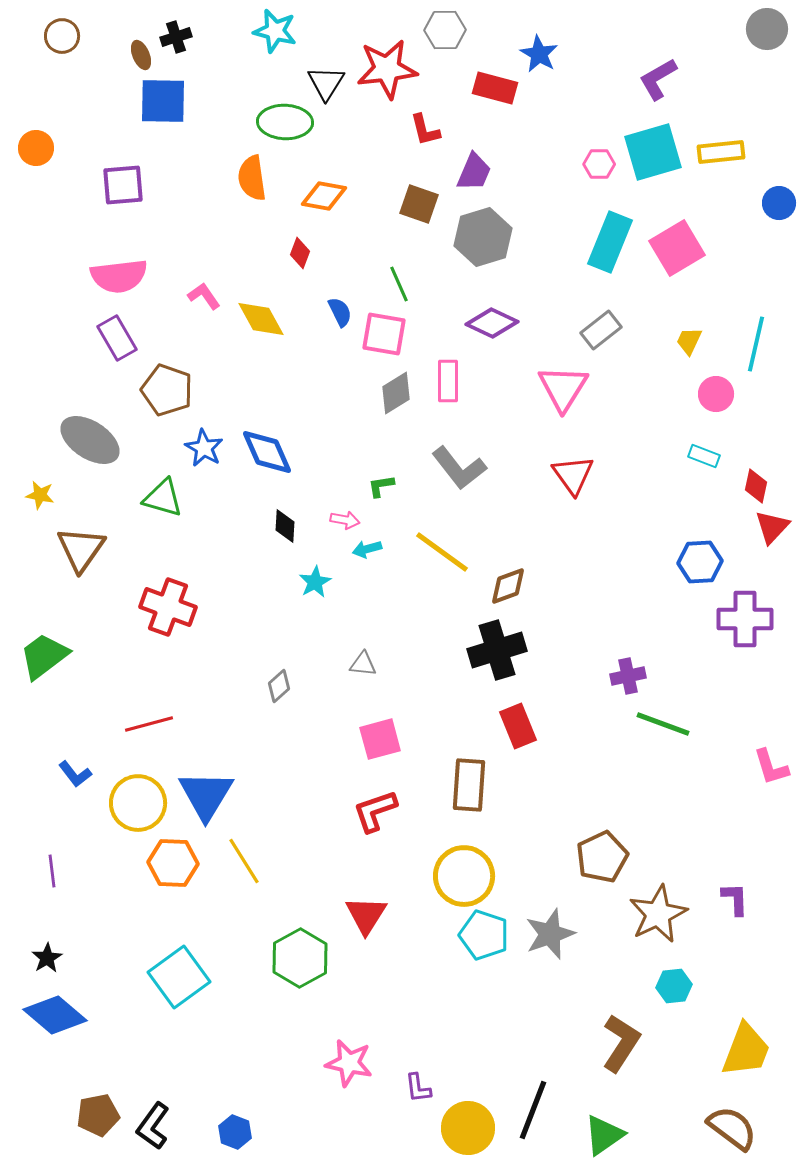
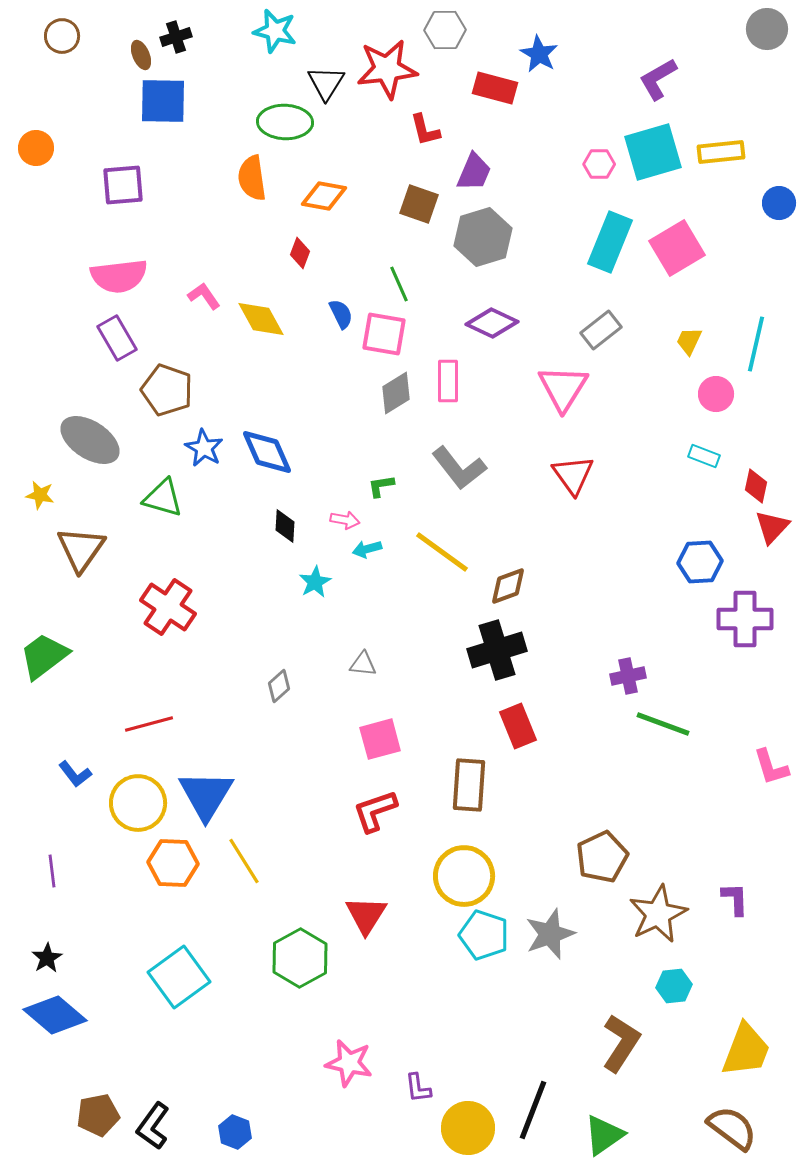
blue semicircle at (340, 312): moved 1 px right, 2 px down
red cross at (168, 607): rotated 14 degrees clockwise
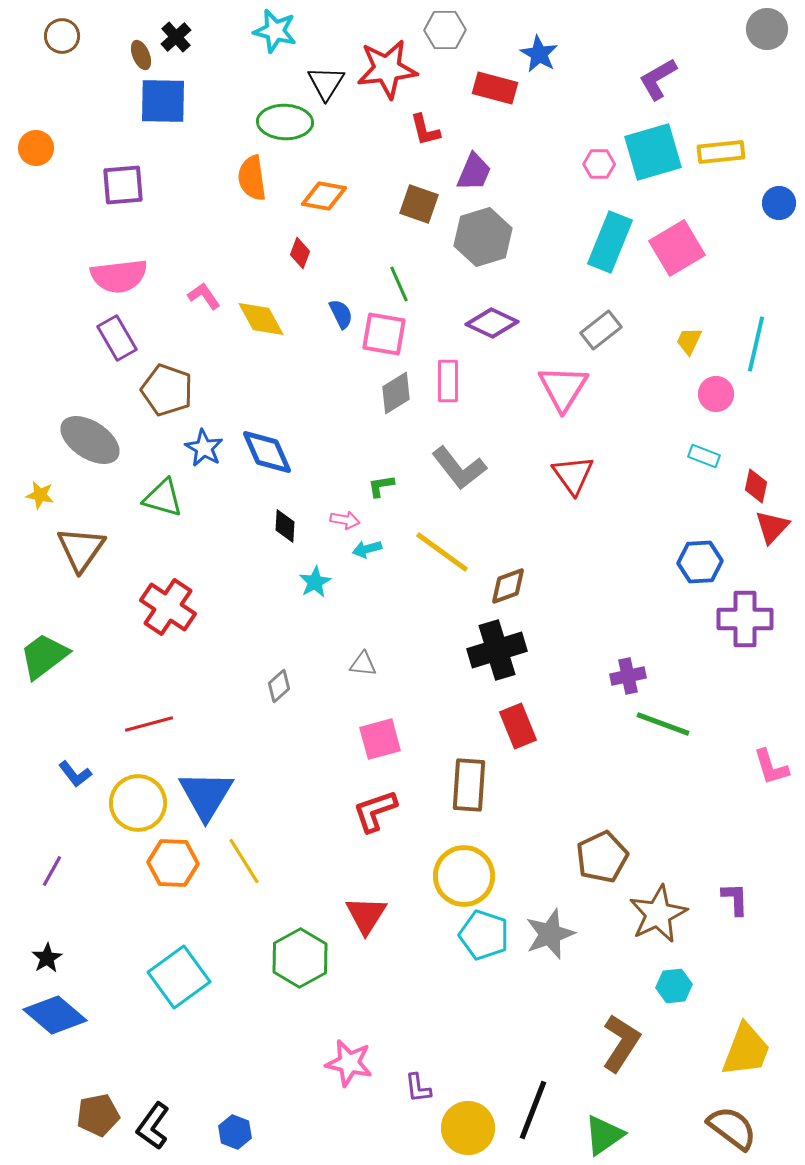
black cross at (176, 37): rotated 24 degrees counterclockwise
purple line at (52, 871): rotated 36 degrees clockwise
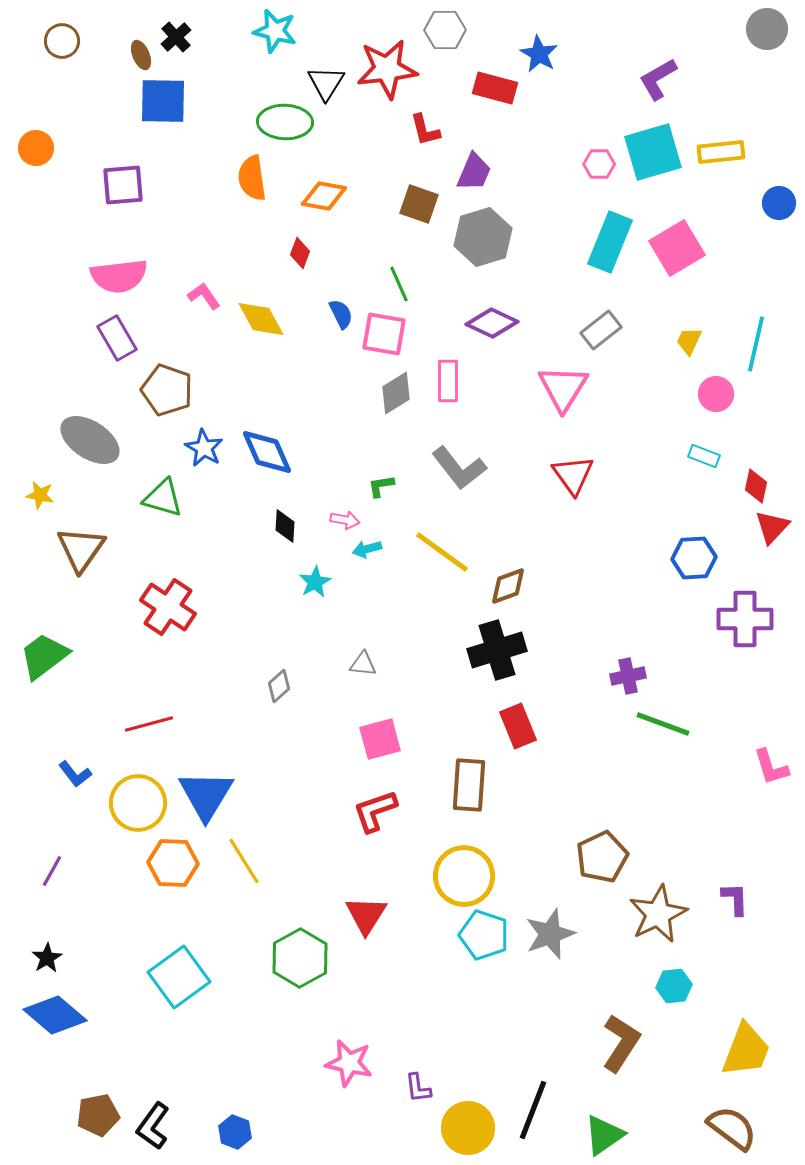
brown circle at (62, 36): moved 5 px down
blue hexagon at (700, 562): moved 6 px left, 4 px up
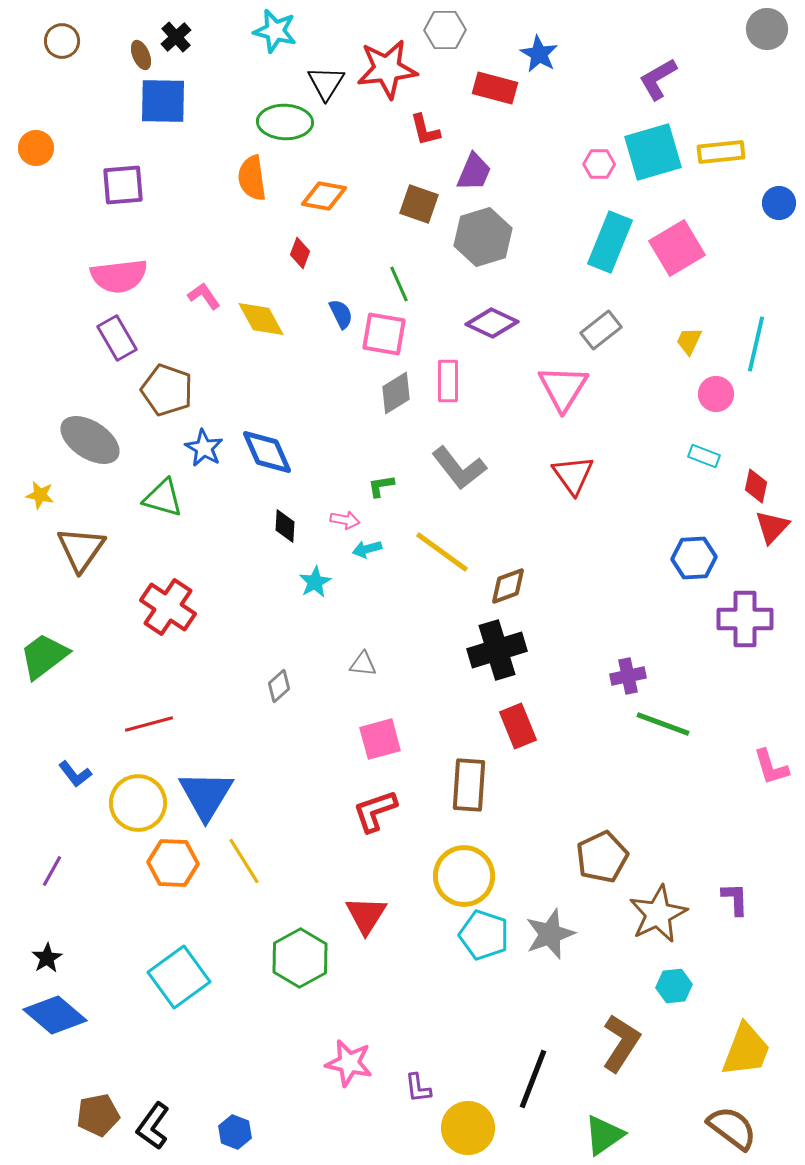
black line at (533, 1110): moved 31 px up
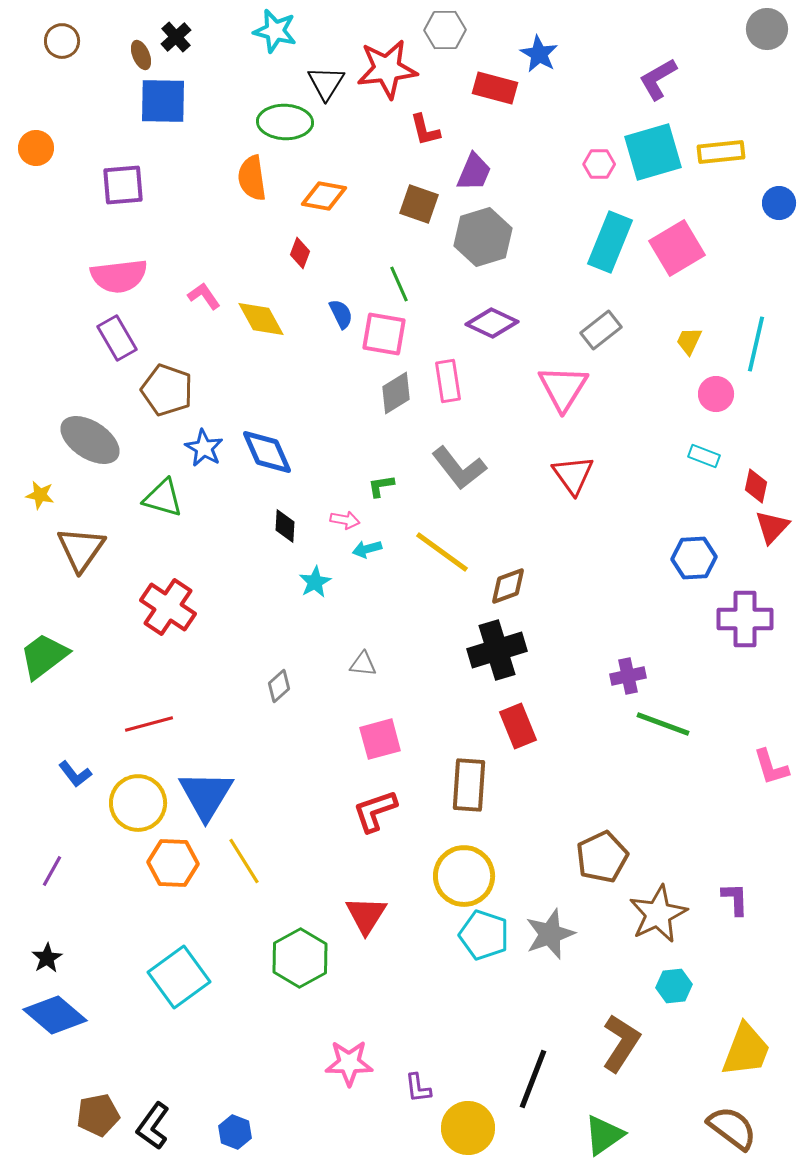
pink rectangle at (448, 381): rotated 9 degrees counterclockwise
pink star at (349, 1063): rotated 12 degrees counterclockwise
